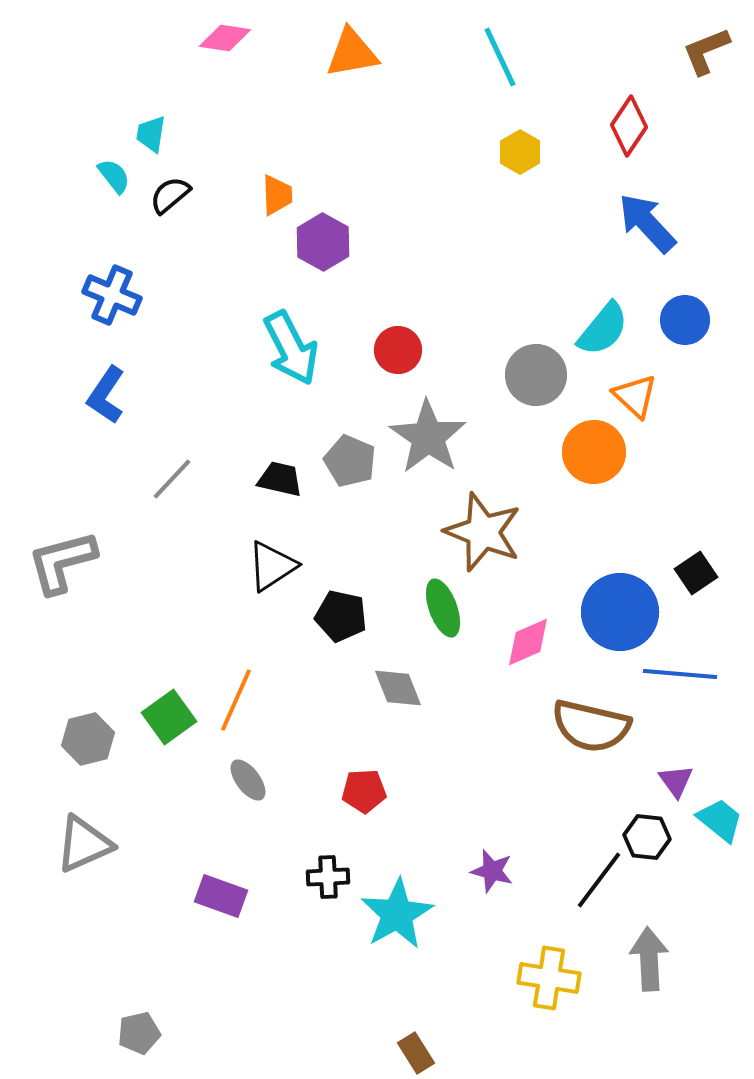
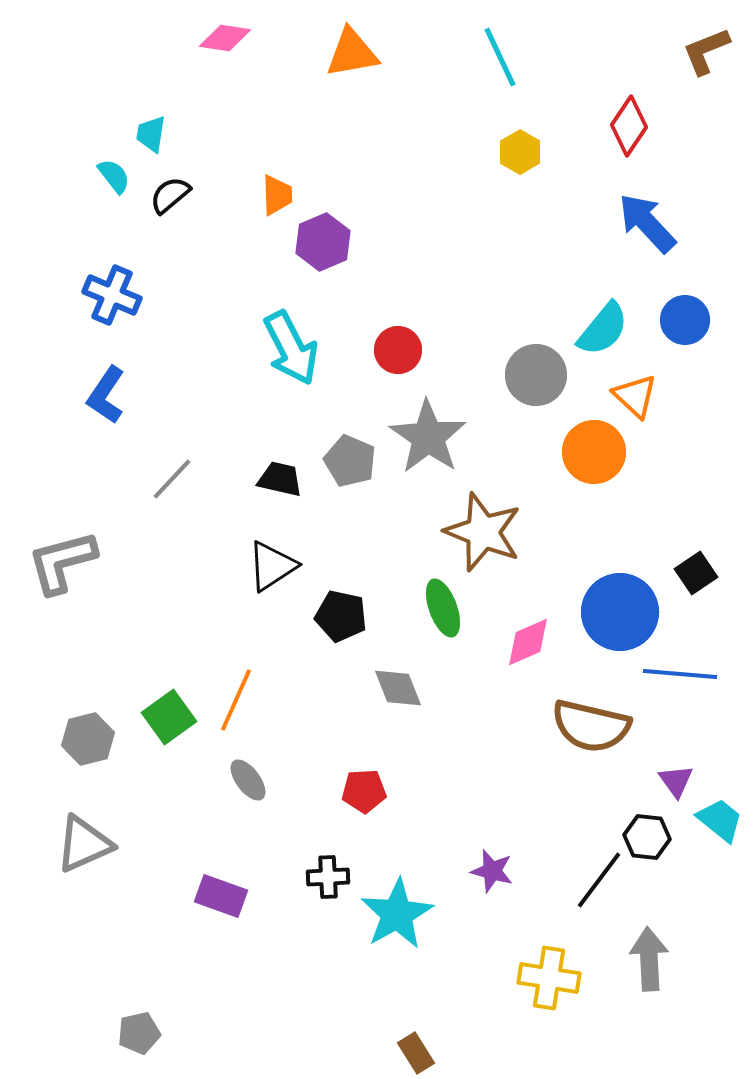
purple hexagon at (323, 242): rotated 8 degrees clockwise
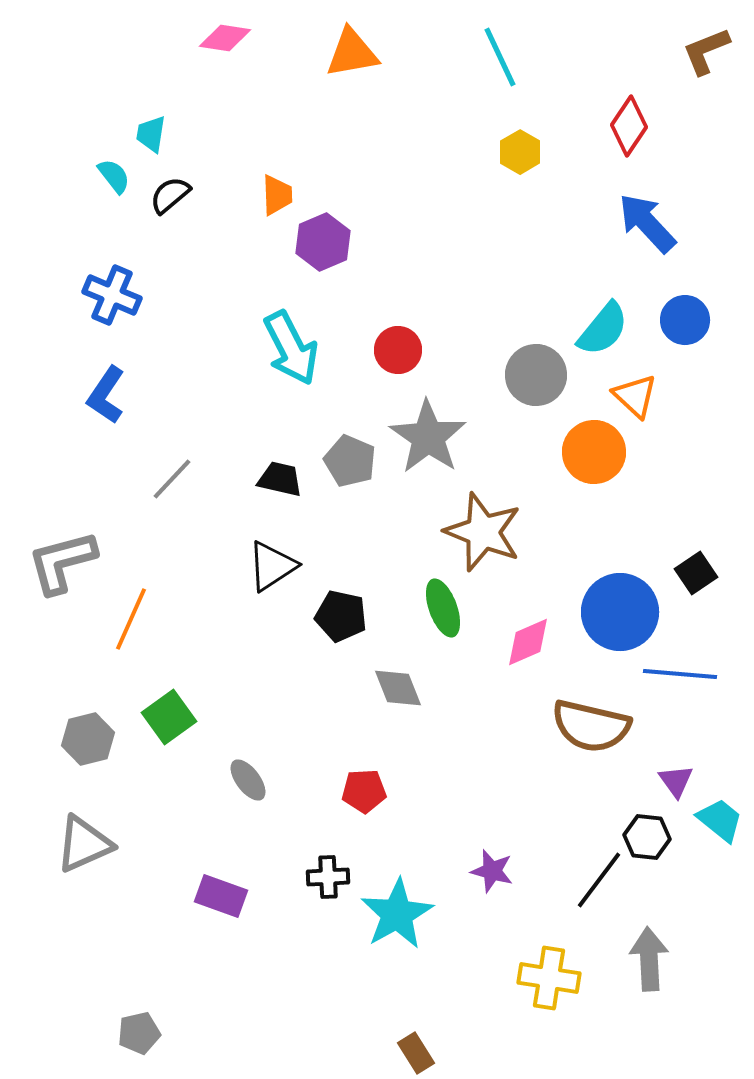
orange line at (236, 700): moved 105 px left, 81 px up
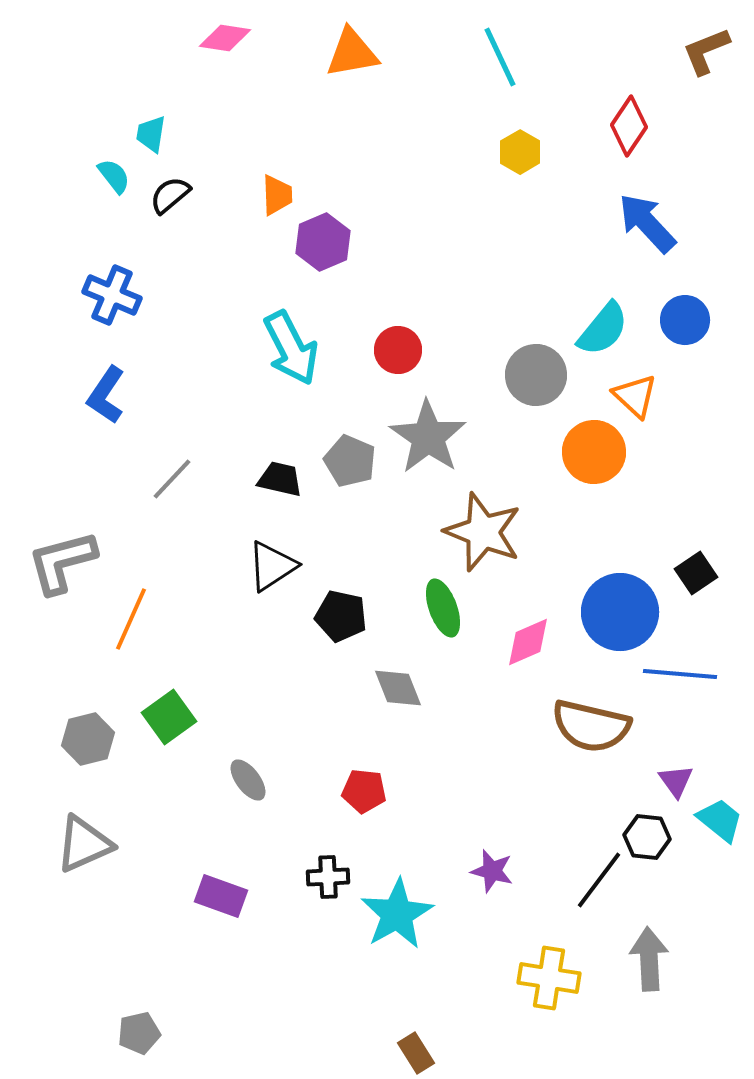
red pentagon at (364, 791): rotated 9 degrees clockwise
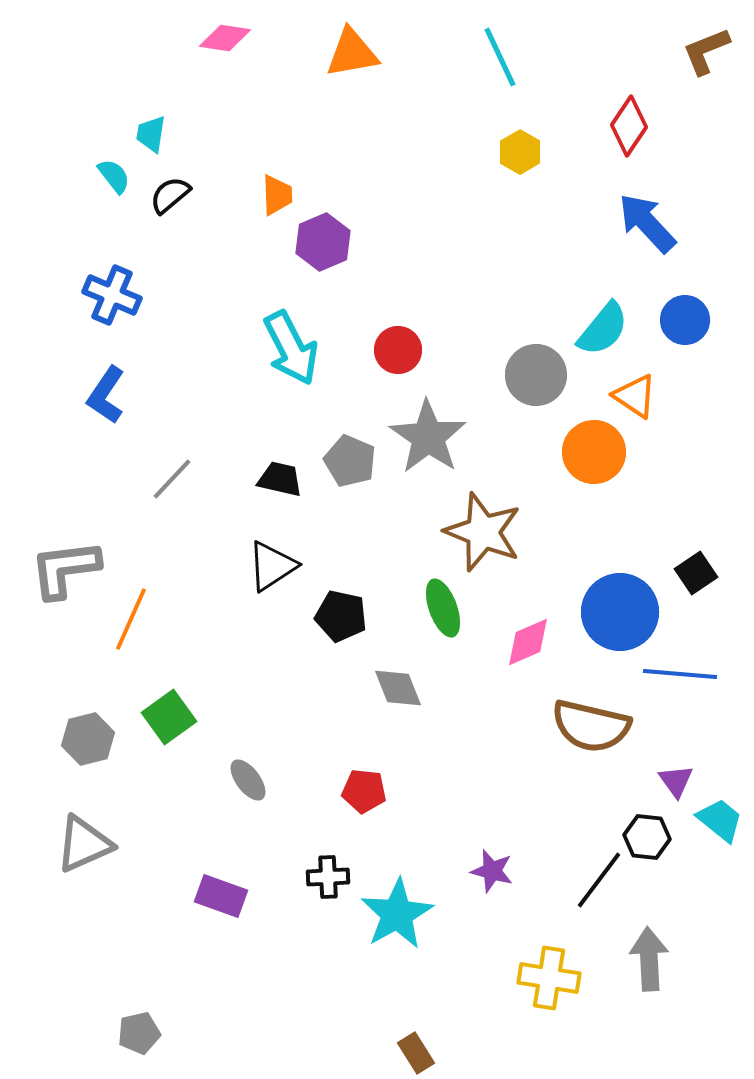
orange triangle at (635, 396): rotated 9 degrees counterclockwise
gray L-shape at (62, 562): moved 3 px right, 7 px down; rotated 8 degrees clockwise
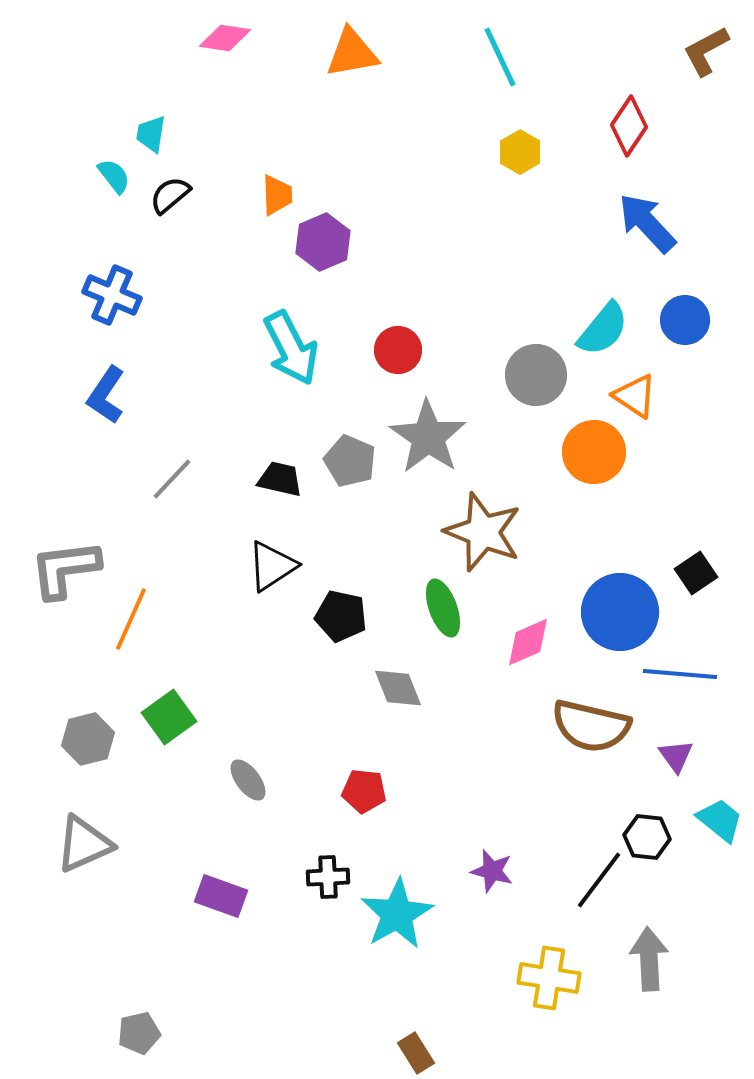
brown L-shape at (706, 51): rotated 6 degrees counterclockwise
purple triangle at (676, 781): moved 25 px up
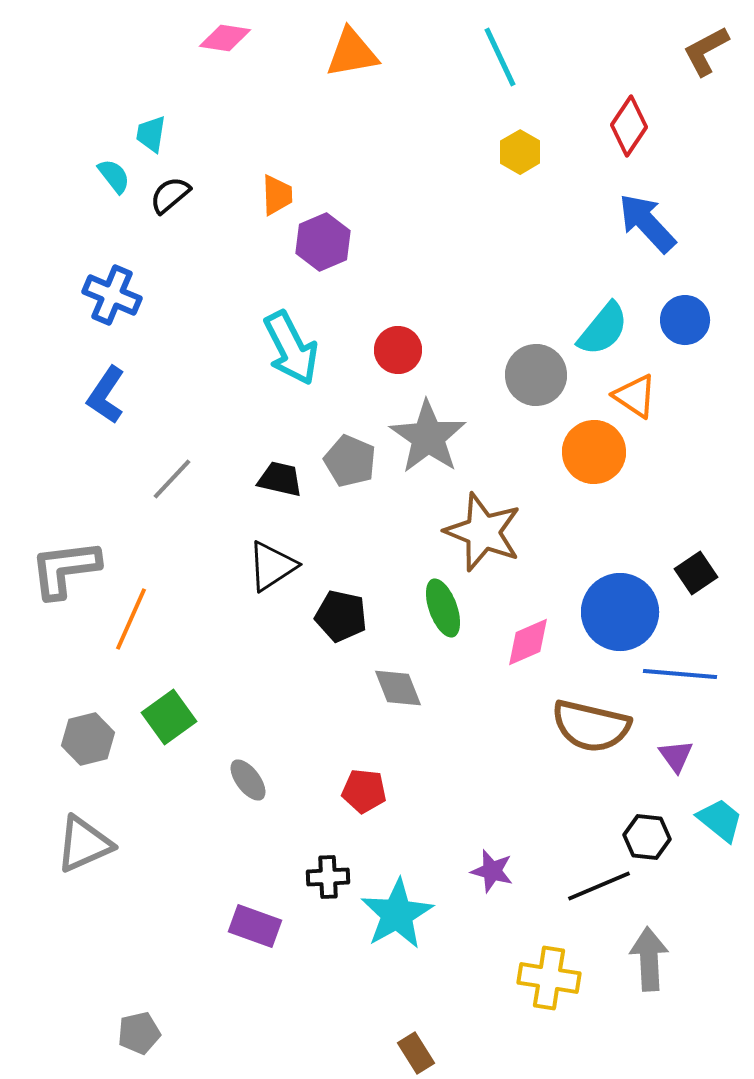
black line at (599, 880): moved 6 px down; rotated 30 degrees clockwise
purple rectangle at (221, 896): moved 34 px right, 30 px down
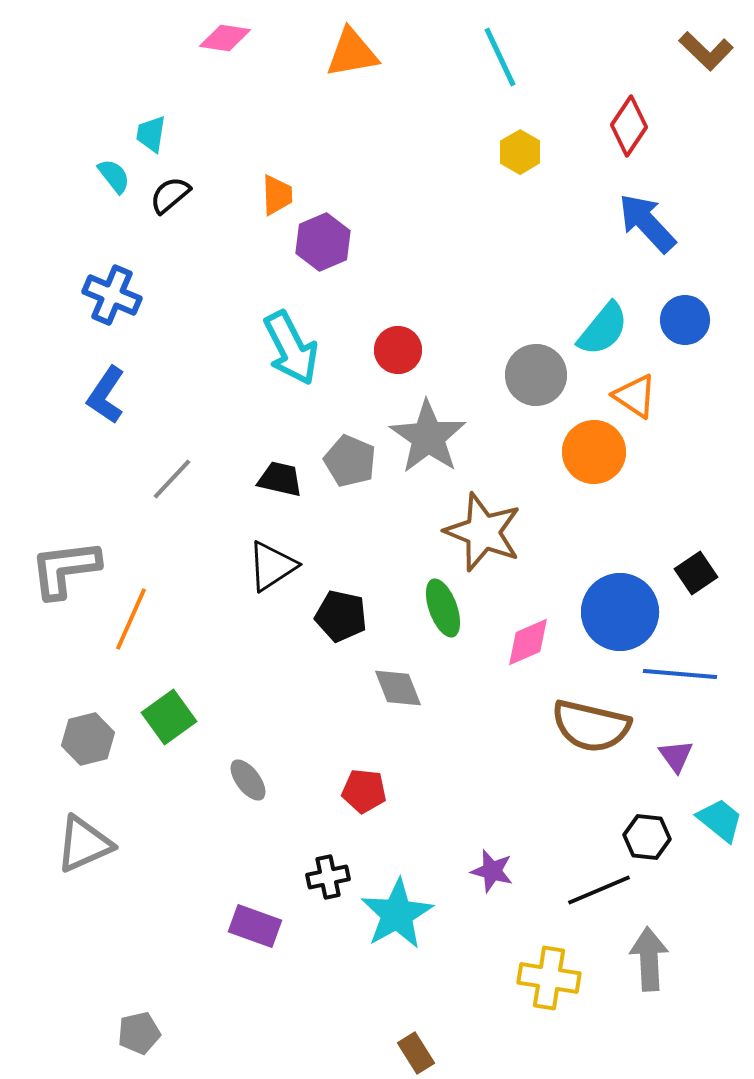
brown L-shape at (706, 51): rotated 108 degrees counterclockwise
black cross at (328, 877): rotated 9 degrees counterclockwise
black line at (599, 886): moved 4 px down
